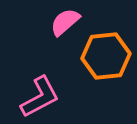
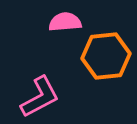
pink semicircle: rotated 36 degrees clockwise
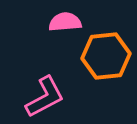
pink L-shape: moved 5 px right
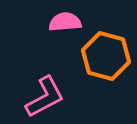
orange hexagon: rotated 21 degrees clockwise
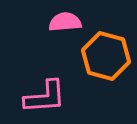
pink L-shape: rotated 24 degrees clockwise
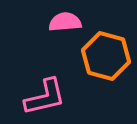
pink L-shape: rotated 9 degrees counterclockwise
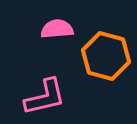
pink semicircle: moved 8 px left, 7 px down
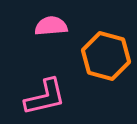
pink semicircle: moved 6 px left, 3 px up
